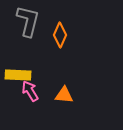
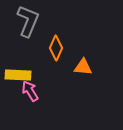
gray L-shape: rotated 8 degrees clockwise
orange diamond: moved 4 px left, 13 px down
orange triangle: moved 19 px right, 28 px up
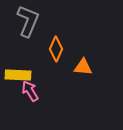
orange diamond: moved 1 px down
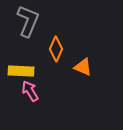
orange triangle: rotated 18 degrees clockwise
yellow rectangle: moved 3 px right, 4 px up
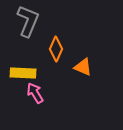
yellow rectangle: moved 2 px right, 2 px down
pink arrow: moved 5 px right, 2 px down
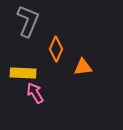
orange triangle: rotated 30 degrees counterclockwise
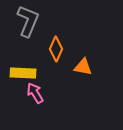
orange triangle: rotated 18 degrees clockwise
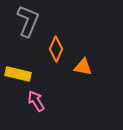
yellow rectangle: moved 5 px left, 1 px down; rotated 10 degrees clockwise
pink arrow: moved 1 px right, 8 px down
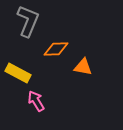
orange diamond: rotated 65 degrees clockwise
yellow rectangle: moved 1 px up; rotated 15 degrees clockwise
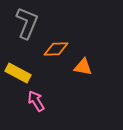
gray L-shape: moved 1 px left, 2 px down
